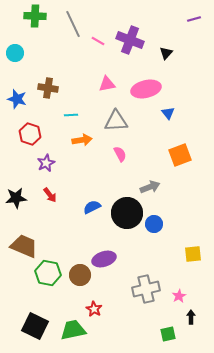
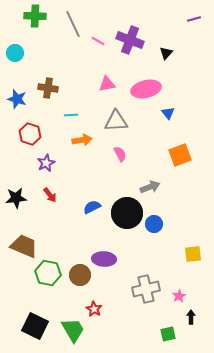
purple ellipse: rotated 20 degrees clockwise
green trapezoid: rotated 72 degrees clockwise
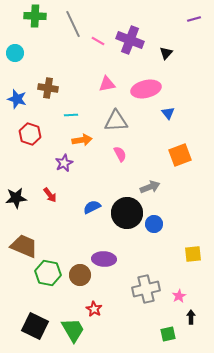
purple star: moved 18 px right
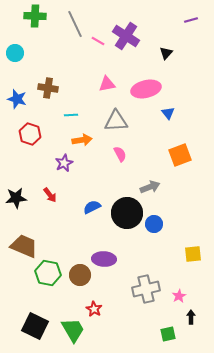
purple line: moved 3 px left, 1 px down
gray line: moved 2 px right
purple cross: moved 4 px left, 4 px up; rotated 12 degrees clockwise
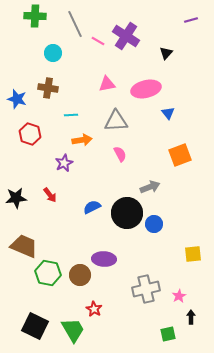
cyan circle: moved 38 px right
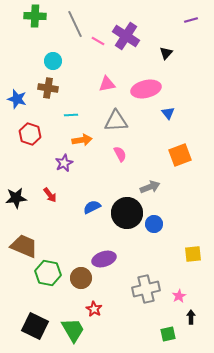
cyan circle: moved 8 px down
purple ellipse: rotated 20 degrees counterclockwise
brown circle: moved 1 px right, 3 px down
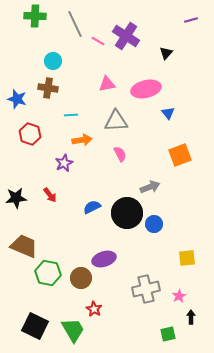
yellow square: moved 6 px left, 4 px down
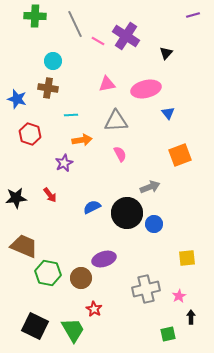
purple line: moved 2 px right, 5 px up
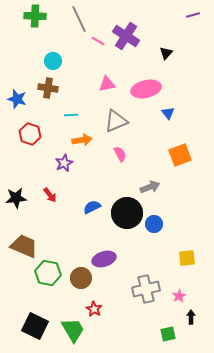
gray line: moved 4 px right, 5 px up
gray triangle: rotated 20 degrees counterclockwise
